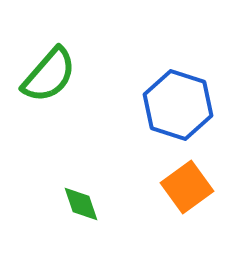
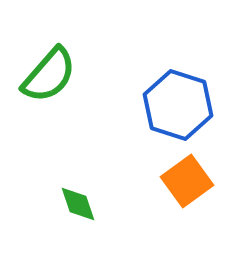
orange square: moved 6 px up
green diamond: moved 3 px left
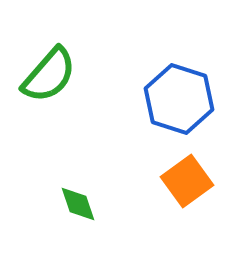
blue hexagon: moved 1 px right, 6 px up
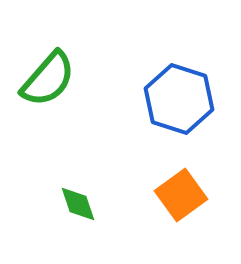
green semicircle: moved 1 px left, 4 px down
orange square: moved 6 px left, 14 px down
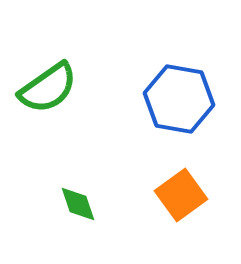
green semicircle: moved 9 px down; rotated 14 degrees clockwise
blue hexagon: rotated 8 degrees counterclockwise
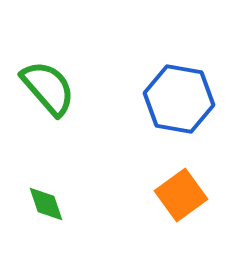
green semicircle: rotated 96 degrees counterclockwise
green diamond: moved 32 px left
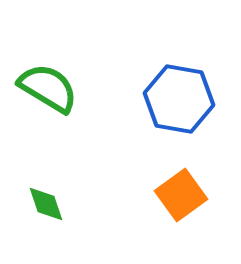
green semicircle: rotated 18 degrees counterclockwise
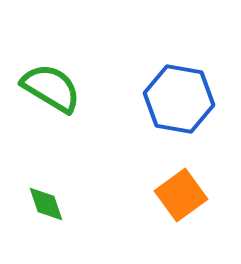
green semicircle: moved 3 px right
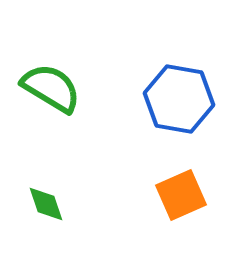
orange square: rotated 12 degrees clockwise
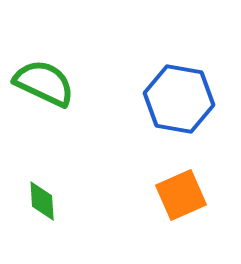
green semicircle: moved 7 px left, 5 px up; rotated 6 degrees counterclockwise
green diamond: moved 4 px left, 3 px up; rotated 15 degrees clockwise
